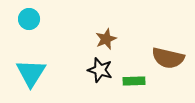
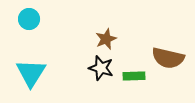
black star: moved 1 px right, 2 px up
green rectangle: moved 5 px up
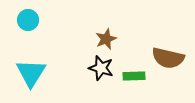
cyan circle: moved 1 px left, 1 px down
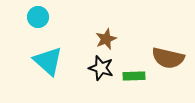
cyan circle: moved 10 px right, 3 px up
cyan triangle: moved 17 px right, 12 px up; rotated 20 degrees counterclockwise
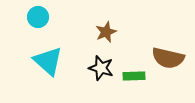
brown star: moved 7 px up
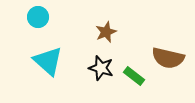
green rectangle: rotated 40 degrees clockwise
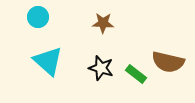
brown star: moved 3 px left, 9 px up; rotated 25 degrees clockwise
brown semicircle: moved 4 px down
green rectangle: moved 2 px right, 2 px up
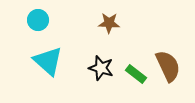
cyan circle: moved 3 px down
brown star: moved 6 px right
brown semicircle: moved 4 px down; rotated 128 degrees counterclockwise
